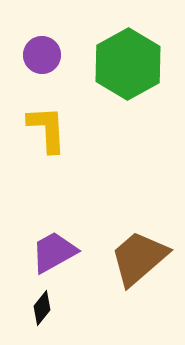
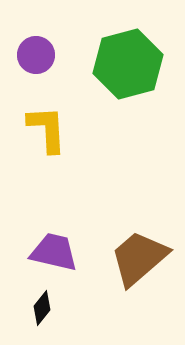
purple circle: moved 6 px left
green hexagon: rotated 14 degrees clockwise
purple trapezoid: rotated 42 degrees clockwise
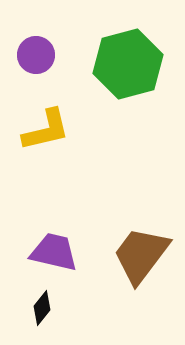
yellow L-shape: moved 1 px left, 1 px down; rotated 80 degrees clockwise
brown trapezoid: moved 2 px right, 3 px up; rotated 12 degrees counterclockwise
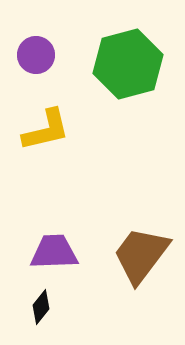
purple trapezoid: rotated 15 degrees counterclockwise
black diamond: moved 1 px left, 1 px up
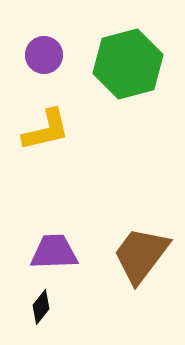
purple circle: moved 8 px right
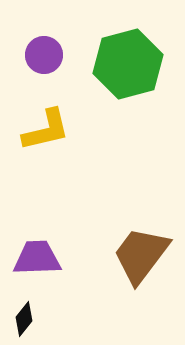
purple trapezoid: moved 17 px left, 6 px down
black diamond: moved 17 px left, 12 px down
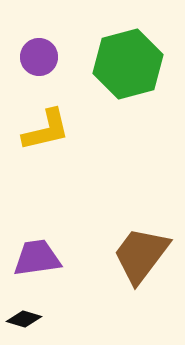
purple circle: moved 5 px left, 2 px down
purple trapezoid: rotated 6 degrees counterclockwise
black diamond: rotated 68 degrees clockwise
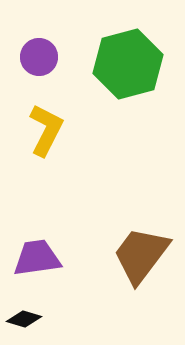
yellow L-shape: rotated 50 degrees counterclockwise
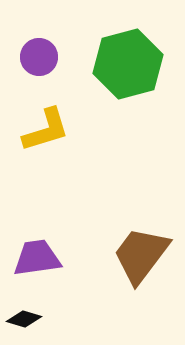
yellow L-shape: rotated 46 degrees clockwise
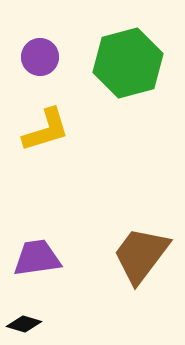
purple circle: moved 1 px right
green hexagon: moved 1 px up
black diamond: moved 5 px down
